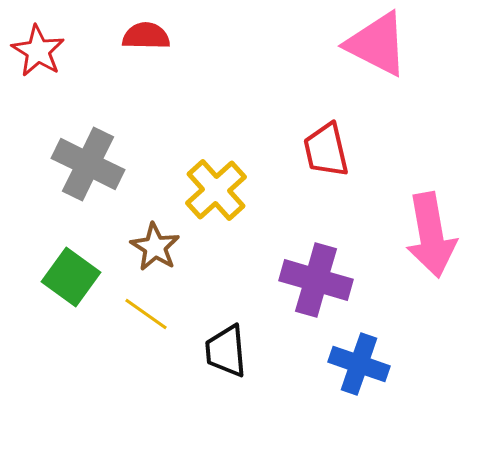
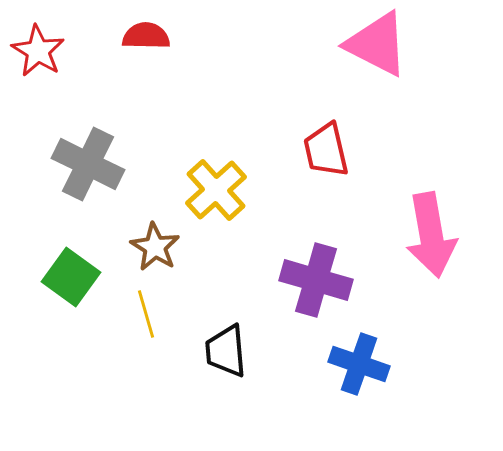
yellow line: rotated 39 degrees clockwise
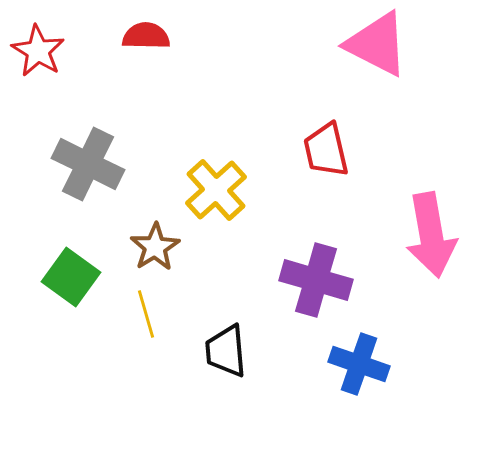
brown star: rotated 9 degrees clockwise
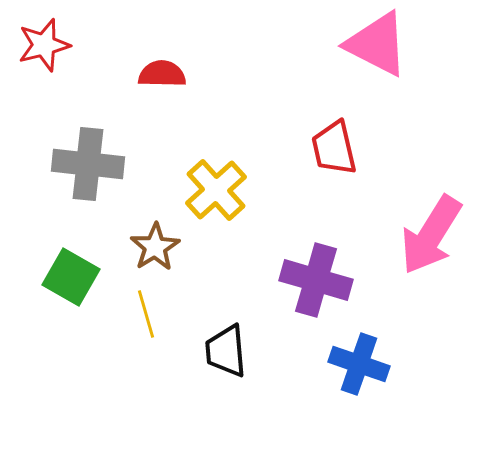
red semicircle: moved 16 px right, 38 px down
red star: moved 6 px right, 6 px up; rotated 26 degrees clockwise
red trapezoid: moved 8 px right, 2 px up
gray cross: rotated 20 degrees counterclockwise
pink arrow: rotated 42 degrees clockwise
green square: rotated 6 degrees counterclockwise
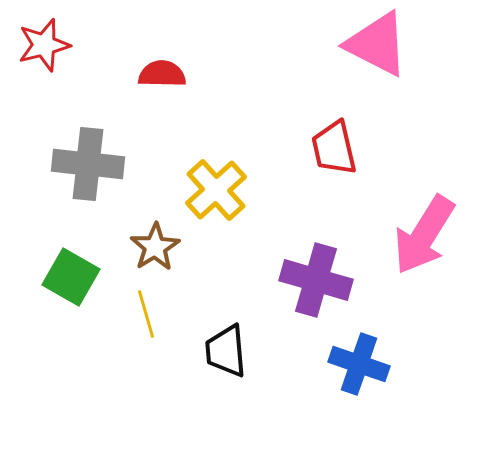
pink arrow: moved 7 px left
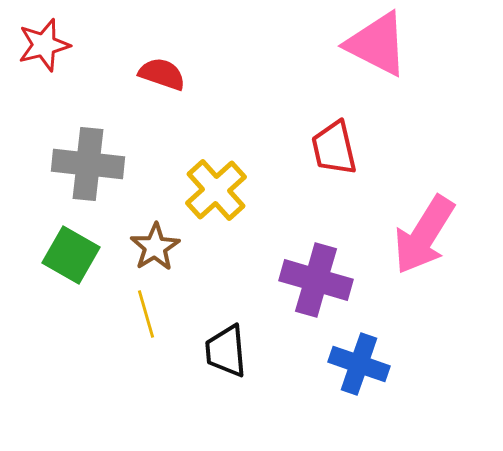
red semicircle: rotated 18 degrees clockwise
green square: moved 22 px up
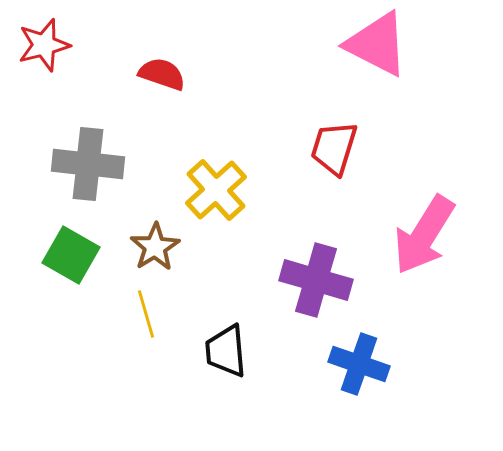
red trapezoid: rotated 30 degrees clockwise
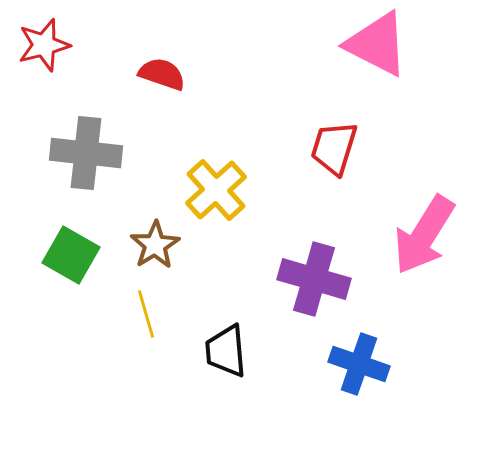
gray cross: moved 2 px left, 11 px up
brown star: moved 2 px up
purple cross: moved 2 px left, 1 px up
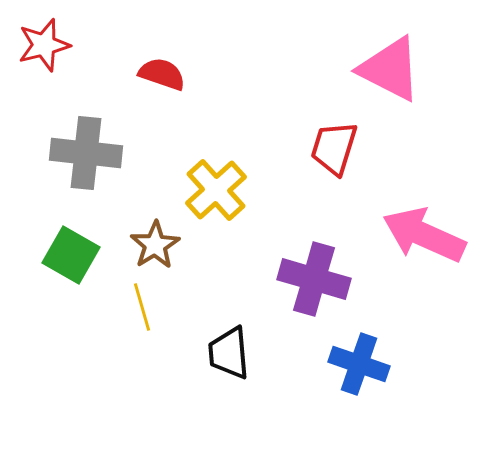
pink triangle: moved 13 px right, 25 px down
pink arrow: rotated 82 degrees clockwise
yellow line: moved 4 px left, 7 px up
black trapezoid: moved 3 px right, 2 px down
